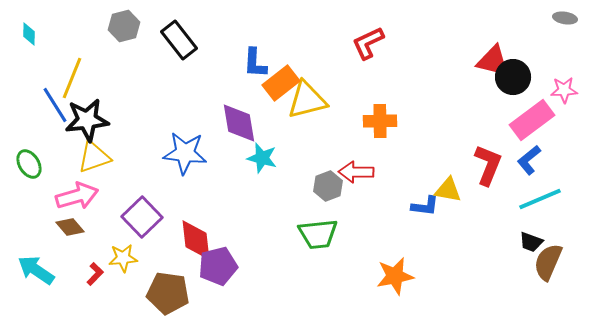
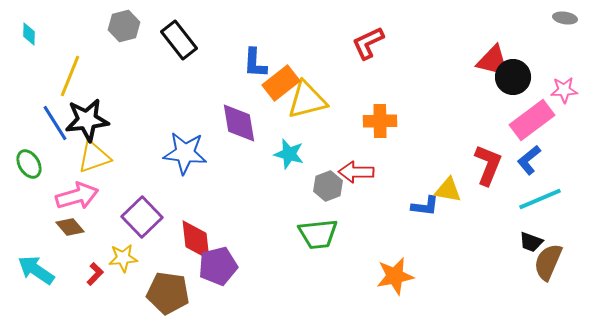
yellow line at (72, 78): moved 2 px left, 2 px up
blue line at (55, 105): moved 18 px down
cyan star at (262, 158): moved 27 px right, 4 px up
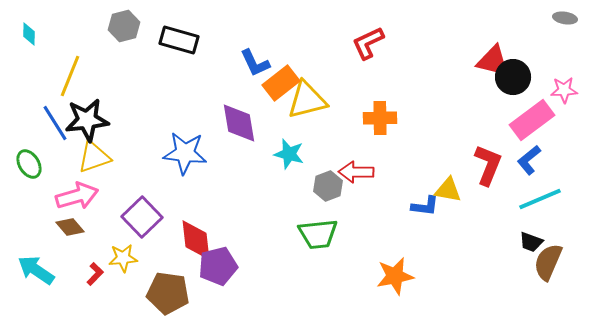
black rectangle at (179, 40): rotated 36 degrees counterclockwise
blue L-shape at (255, 63): rotated 28 degrees counterclockwise
orange cross at (380, 121): moved 3 px up
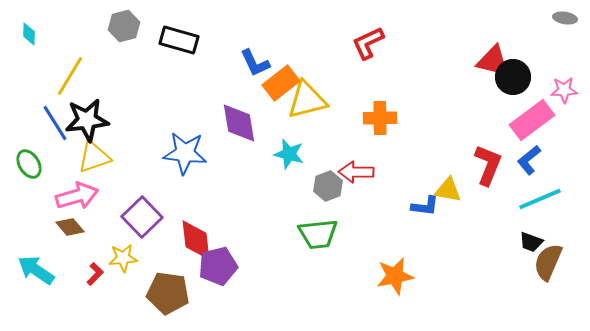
yellow line at (70, 76): rotated 9 degrees clockwise
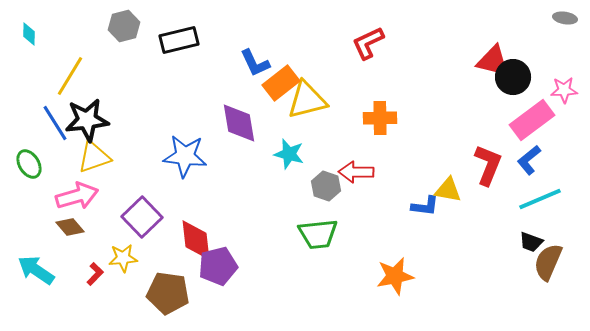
black rectangle at (179, 40): rotated 30 degrees counterclockwise
blue star at (185, 153): moved 3 px down
gray hexagon at (328, 186): moved 2 px left; rotated 20 degrees counterclockwise
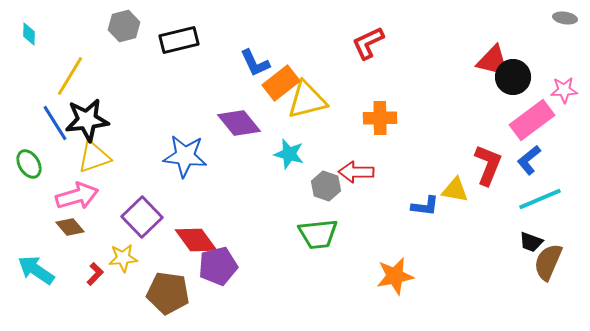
purple diamond at (239, 123): rotated 30 degrees counterclockwise
yellow triangle at (448, 190): moved 7 px right
red diamond at (196, 240): rotated 30 degrees counterclockwise
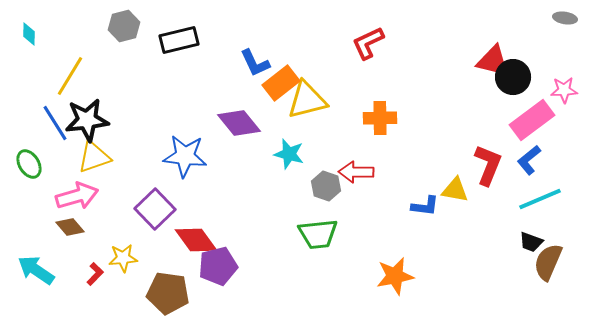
purple square at (142, 217): moved 13 px right, 8 px up
